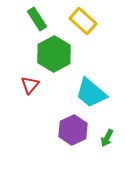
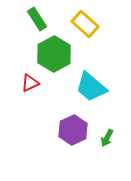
yellow rectangle: moved 2 px right, 3 px down
red triangle: moved 2 px up; rotated 24 degrees clockwise
cyan trapezoid: moved 6 px up
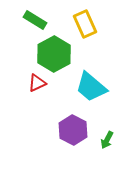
green rectangle: moved 2 px left, 1 px down; rotated 25 degrees counterclockwise
yellow rectangle: rotated 24 degrees clockwise
red triangle: moved 7 px right
purple hexagon: rotated 8 degrees counterclockwise
green arrow: moved 2 px down
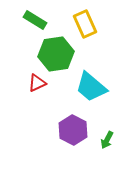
green hexagon: moved 2 px right; rotated 20 degrees clockwise
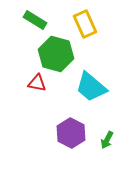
green hexagon: rotated 24 degrees clockwise
red triangle: rotated 36 degrees clockwise
purple hexagon: moved 2 px left, 3 px down
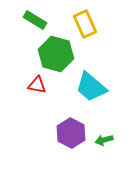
red triangle: moved 2 px down
green arrow: moved 3 px left; rotated 48 degrees clockwise
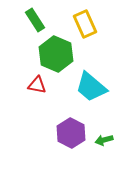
green rectangle: rotated 25 degrees clockwise
green hexagon: rotated 8 degrees clockwise
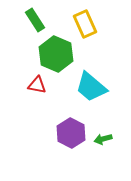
green arrow: moved 1 px left, 1 px up
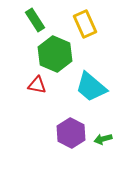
green hexagon: moved 1 px left
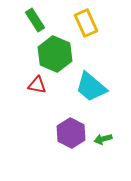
yellow rectangle: moved 1 px right, 1 px up
